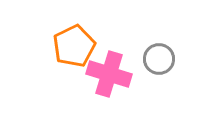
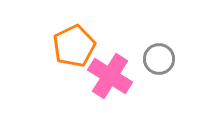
pink cross: moved 1 px right, 2 px down; rotated 15 degrees clockwise
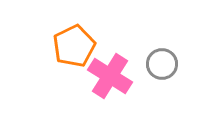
gray circle: moved 3 px right, 5 px down
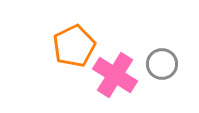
pink cross: moved 5 px right, 1 px up
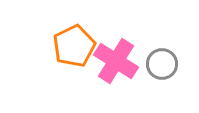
pink cross: moved 1 px right, 14 px up
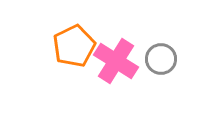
gray circle: moved 1 px left, 5 px up
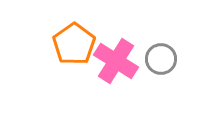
orange pentagon: moved 2 px up; rotated 9 degrees counterclockwise
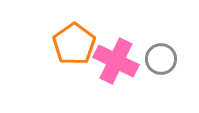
pink cross: rotated 6 degrees counterclockwise
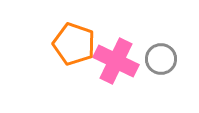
orange pentagon: rotated 18 degrees counterclockwise
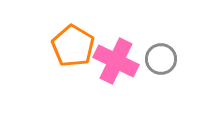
orange pentagon: moved 1 px left, 2 px down; rotated 12 degrees clockwise
